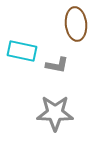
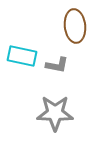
brown ellipse: moved 1 px left, 2 px down
cyan rectangle: moved 5 px down
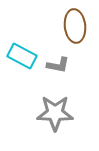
cyan rectangle: rotated 16 degrees clockwise
gray L-shape: moved 1 px right
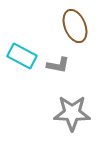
brown ellipse: rotated 16 degrees counterclockwise
gray star: moved 17 px right
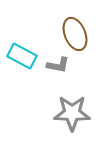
brown ellipse: moved 8 px down
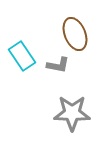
cyan rectangle: rotated 28 degrees clockwise
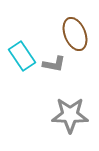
gray L-shape: moved 4 px left, 1 px up
gray star: moved 2 px left, 2 px down
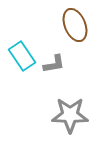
brown ellipse: moved 9 px up
gray L-shape: rotated 20 degrees counterclockwise
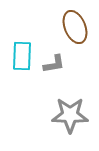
brown ellipse: moved 2 px down
cyan rectangle: rotated 36 degrees clockwise
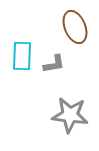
gray star: rotated 6 degrees clockwise
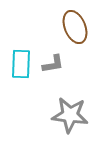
cyan rectangle: moved 1 px left, 8 px down
gray L-shape: moved 1 px left
